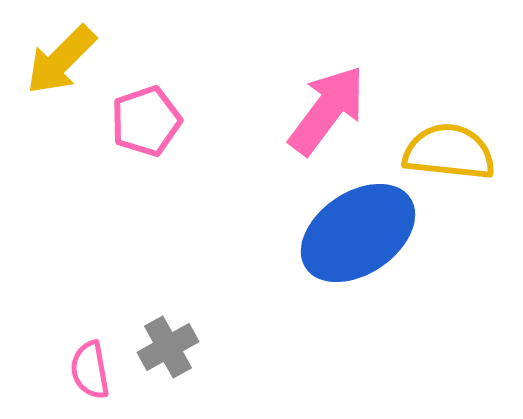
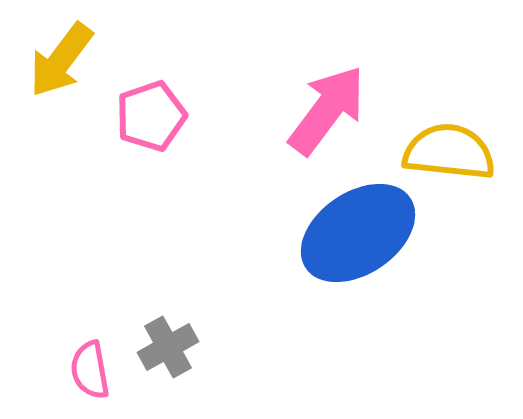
yellow arrow: rotated 8 degrees counterclockwise
pink pentagon: moved 5 px right, 5 px up
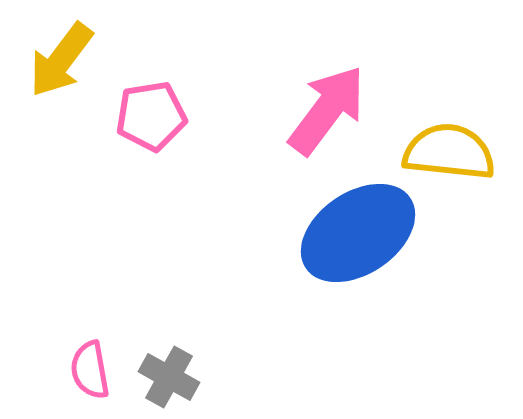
pink pentagon: rotated 10 degrees clockwise
gray cross: moved 1 px right, 30 px down; rotated 32 degrees counterclockwise
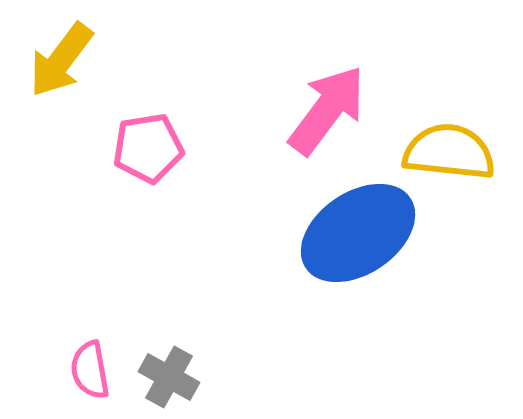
pink pentagon: moved 3 px left, 32 px down
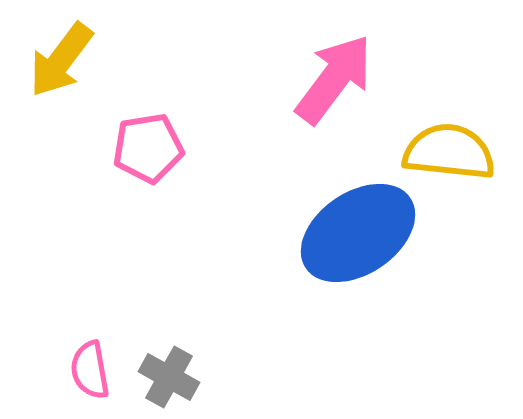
pink arrow: moved 7 px right, 31 px up
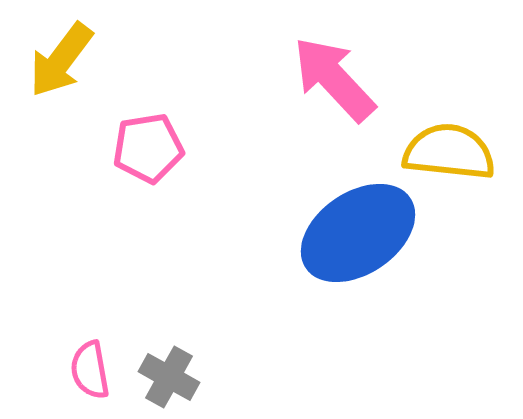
pink arrow: rotated 80 degrees counterclockwise
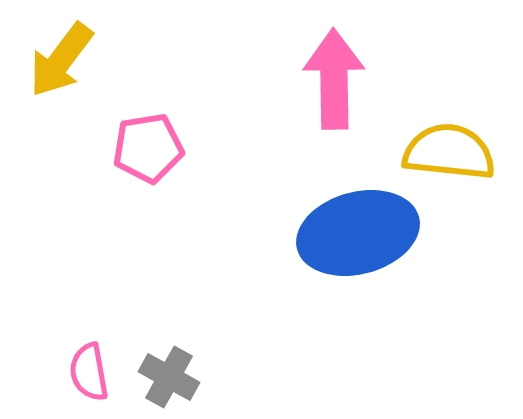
pink arrow: rotated 42 degrees clockwise
blue ellipse: rotated 19 degrees clockwise
pink semicircle: moved 1 px left, 2 px down
